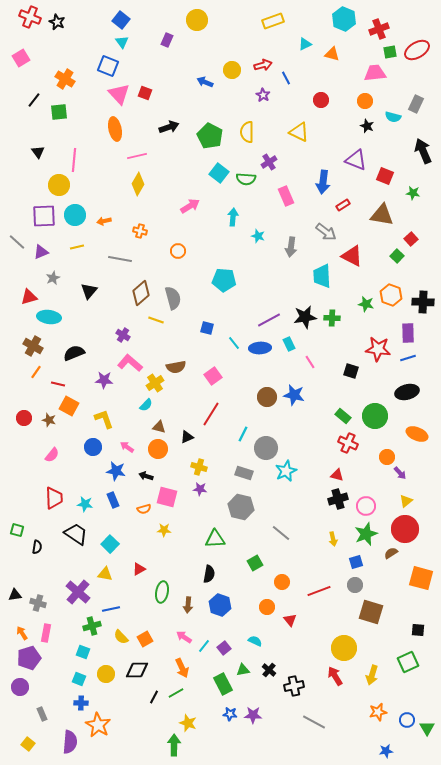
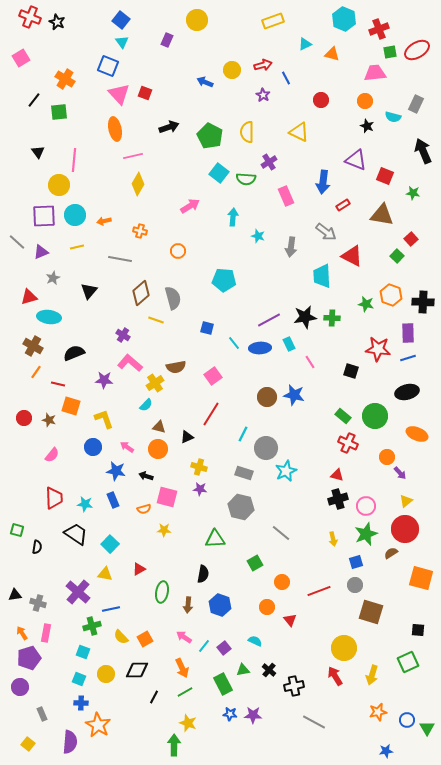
pink line at (137, 156): moved 4 px left
orange square at (69, 406): moved 2 px right; rotated 12 degrees counterclockwise
black semicircle at (209, 574): moved 6 px left
green line at (176, 693): moved 9 px right, 1 px up
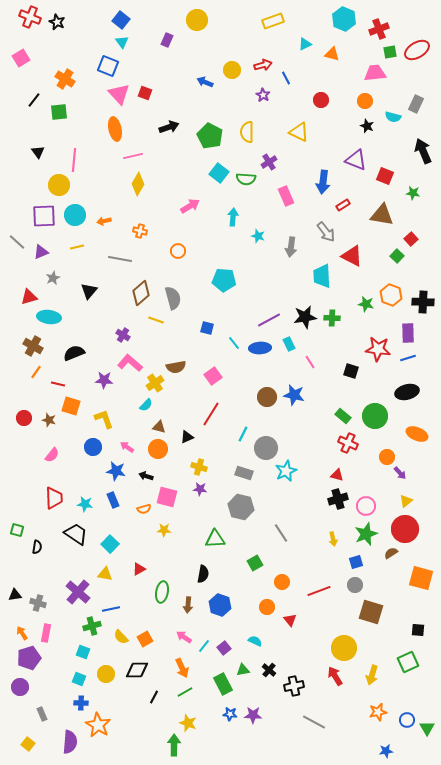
gray arrow at (326, 232): rotated 15 degrees clockwise
gray line at (281, 533): rotated 18 degrees clockwise
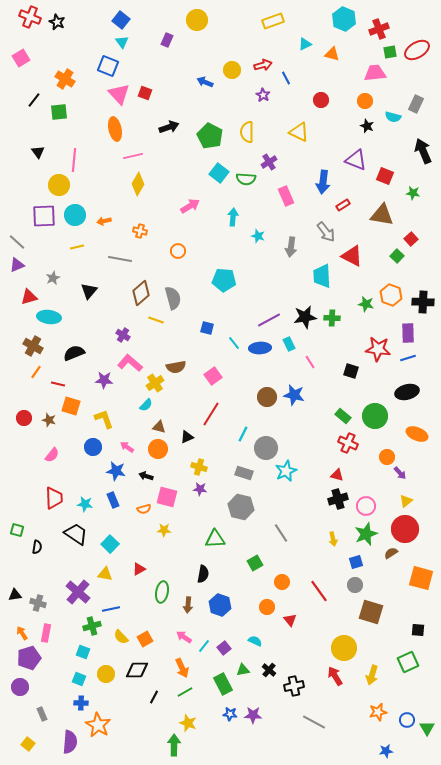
purple triangle at (41, 252): moved 24 px left, 13 px down
red line at (319, 591): rotated 75 degrees clockwise
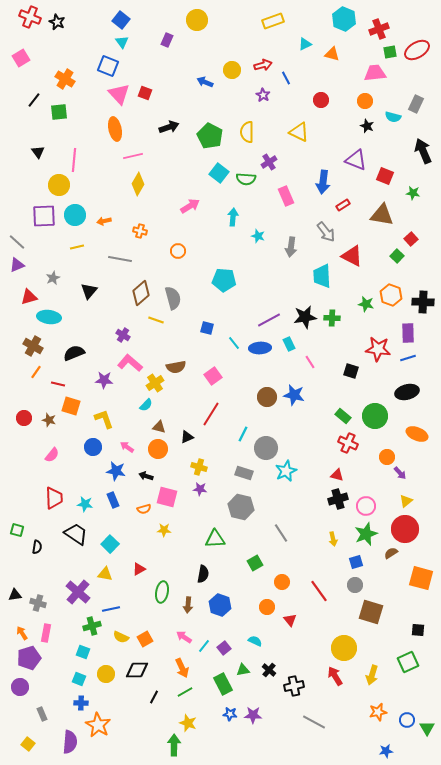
yellow semicircle at (121, 637): rotated 21 degrees counterclockwise
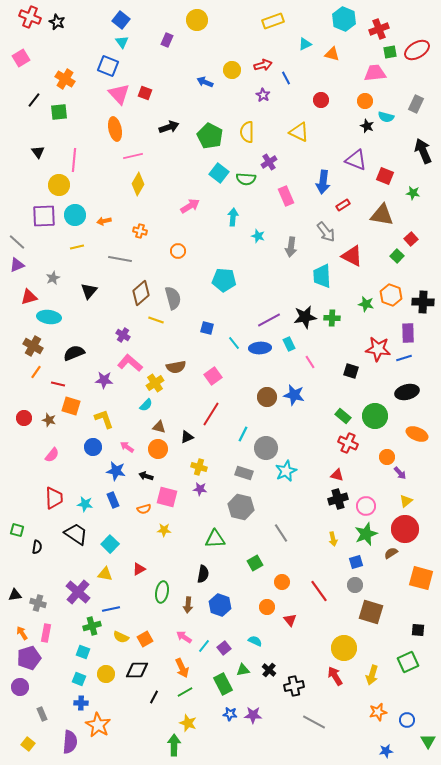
cyan semicircle at (393, 117): moved 7 px left
blue line at (408, 358): moved 4 px left
green triangle at (427, 728): moved 1 px right, 13 px down
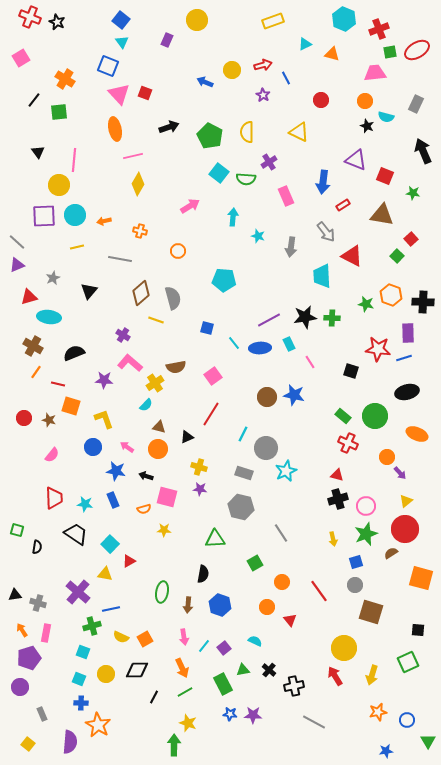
red triangle at (139, 569): moved 10 px left, 8 px up
orange arrow at (22, 633): moved 3 px up
pink arrow at (184, 637): rotated 133 degrees counterclockwise
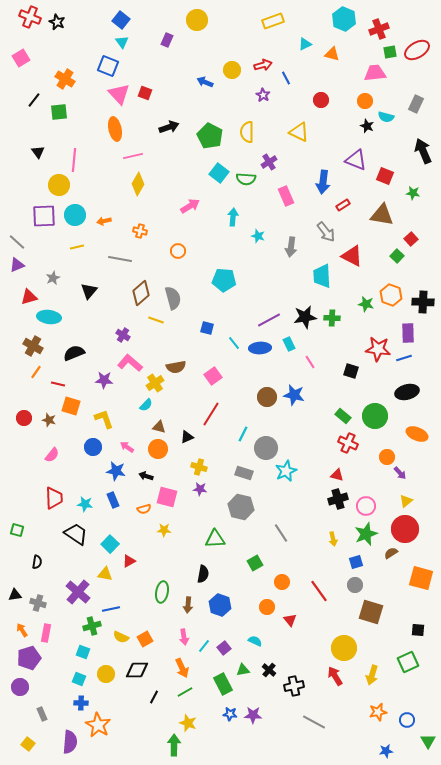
black semicircle at (37, 547): moved 15 px down
